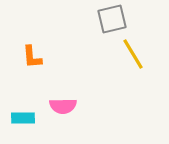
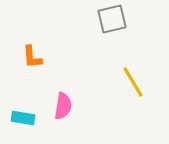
yellow line: moved 28 px down
pink semicircle: rotated 80 degrees counterclockwise
cyan rectangle: rotated 10 degrees clockwise
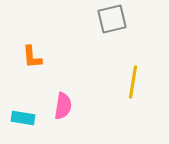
yellow line: rotated 40 degrees clockwise
